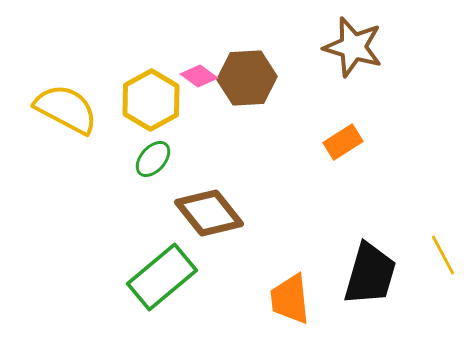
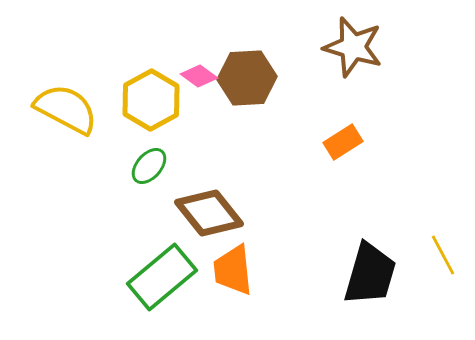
green ellipse: moved 4 px left, 7 px down
orange trapezoid: moved 57 px left, 29 px up
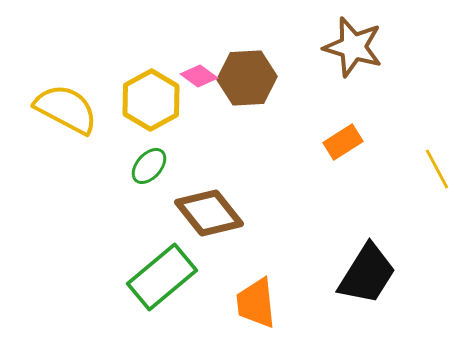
yellow line: moved 6 px left, 86 px up
orange trapezoid: moved 23 px right, 33 px down
black trapezoid: moved 3 px left; rotated 16 degrees clockwise
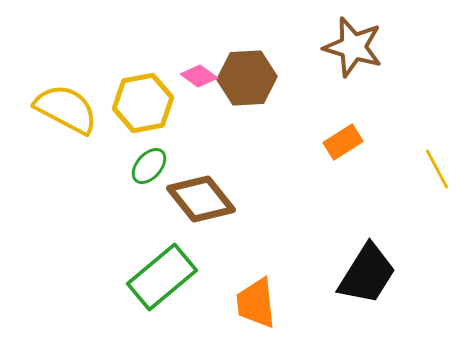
yellow hexagon: moved 8 px left, 3 px down; rotated 18 degrees clockwise
brown diamond: moved 8 px left, 14 px up
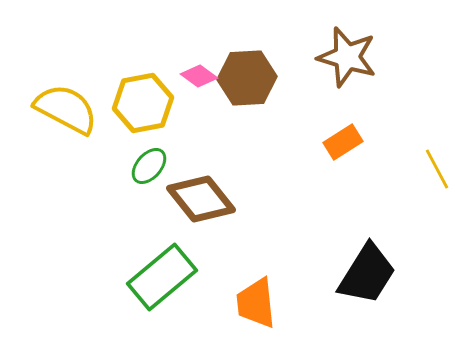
brown star: moved 6 px left, 10 px down
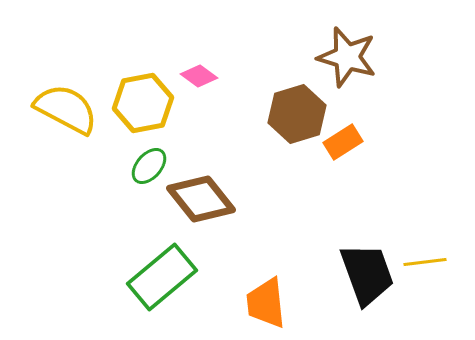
brown hexagon: moved 50 px right, 36 px down; rotated 14 degrees counterclockwise
yellow line: moved 12 px left, 93 px down; rotated 69 degrees counterclockwise
black trapezoid: rotated 52 degrees counterclockwise
orange trapezoid: moved 10 px right
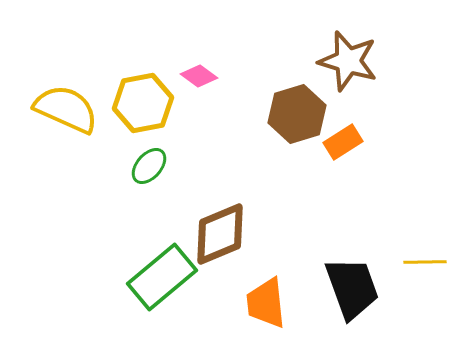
brown star: moved 1 px right, 4 px down
yellow semicircle: rotated 4 degrees counterclockwise
brown diamond: moved 19 px right, 35 px down; rotated 74 degrees counterclockwise
yellow line: rotated 6 degrees clockwise
black trapezoid: moved 15 px left, 14 px down
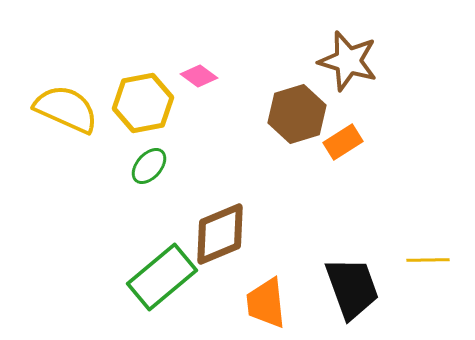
yellow line: moved 3 px right, 2 px up
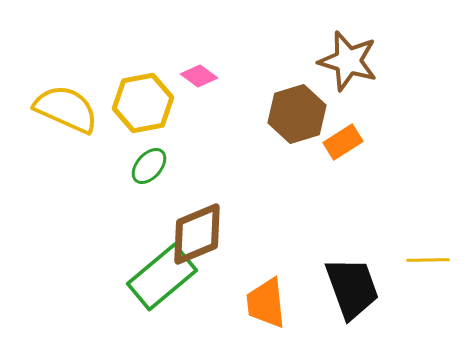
brown diamond: moved 23 px left
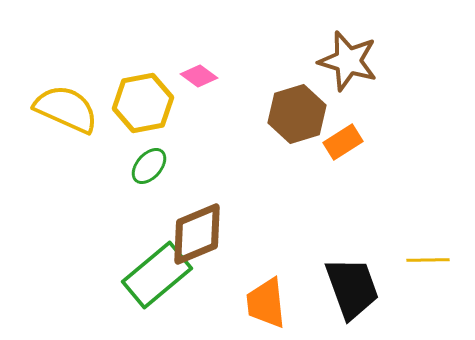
green rectangle: moved 5 px left, 2 px up
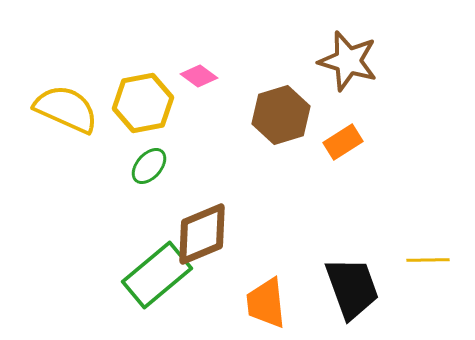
brown hexagon: moved 16 px left, 1 px down
brown diamond: moved 5 px right
